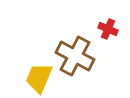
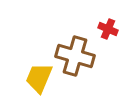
brown cross: rotated 12 degrees counterclockwise
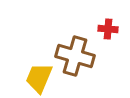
red cross: rotated 18 degrees counterclockwise
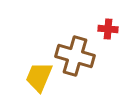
yellow trapezoid: moved 1 px up
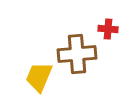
brown cross: moved 2 px right, 2 px up; rotated 21 degrees counterclockwise
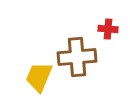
brown cross: moved 3 px down
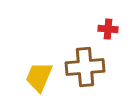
brown cross: moved 8 px right, 10 px down
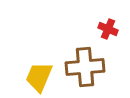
red cross: rotated 18 degrees clockwise
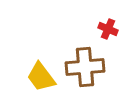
yellow trapezoid: moved 2 px right; rotated 60 degrees counterclockwise
